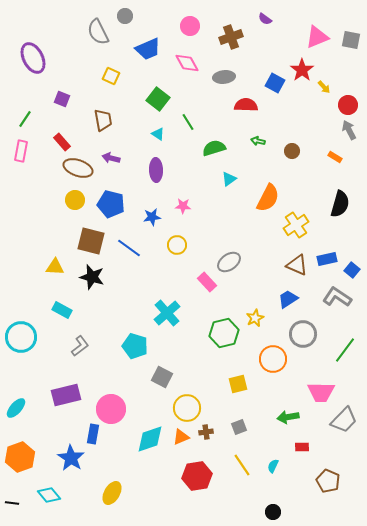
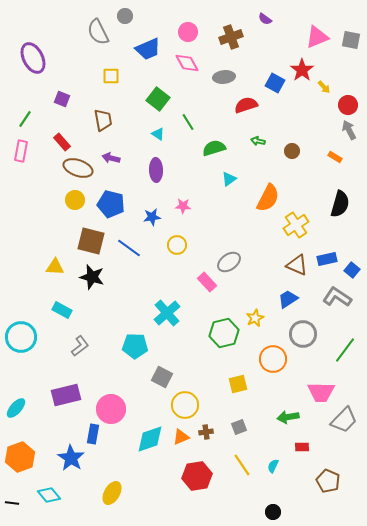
pink circle at (190, 26): moved 2 px left, 6 px down
yellow square at (111, 76): rotated 24 degrees counterclockwise
red semicircle at (246, 105): rotated 20 degrees counterclockwise
cyan pentagon at (135, 346): rotated 15 degrees counterclockwise
yellow circle at (187, 408): moved 2 px left, 3 px up
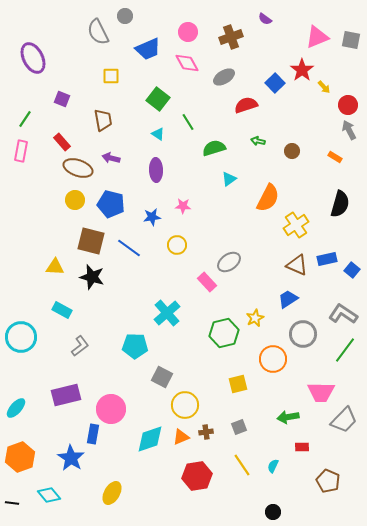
gray ellipse at (224, 77): rotated 25 degrees counterclockwise
blue square at (275, 83): rotated 18 degrees clockwise
gray L-shape at (337, 297): moved 6 px right, 17 px down
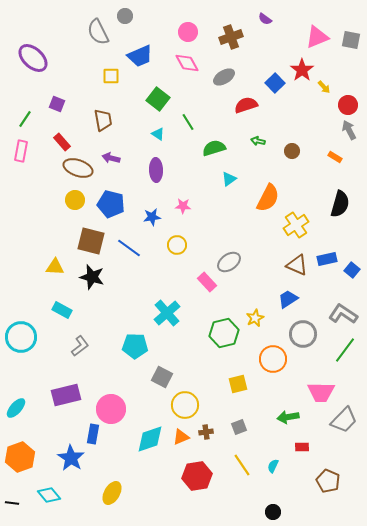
blue trapezoid at (148, 49): moved 8 px left, 7 px down
purple ellipse at (33, 58): rotated 20 degrees counterclockwise
purple square at (62, 99): moved 5 px left, 5 px down
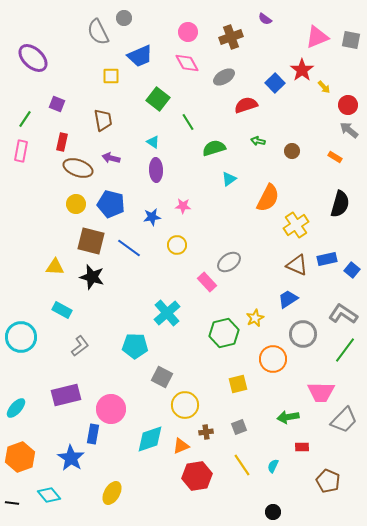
gray circle at (125, 16): moved 1 px left, 2 px down
gray arrow at (349, 130): rotated 24 degrees counterclockwise
cyan triangle at (158, 134): moved 5 px left, 8 px down
red rectangle at (62, 142): rotated 54 degrees clockwise
yellow circle at (75, 200): moved 1 px right, 4 px down
orange triangle at (181, 437): moved 9 px down
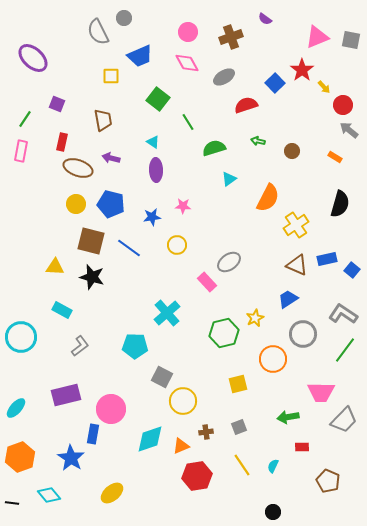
red circle at (348, 105): moved 5 px left
yellow circle at (185, 405): moved 2 px left, 4 px up
yellow ellipse at (112, 493): rotated 20 degrees clockwise
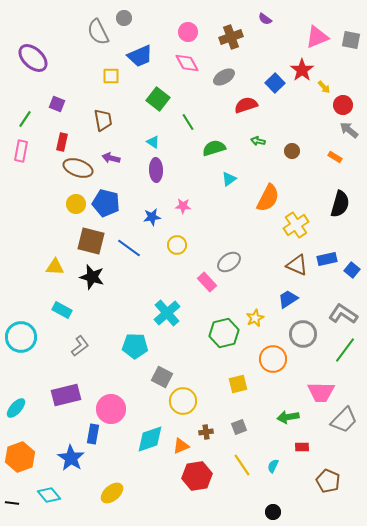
blue pentagon at (111, 204): moved 5 px left, 1 px up
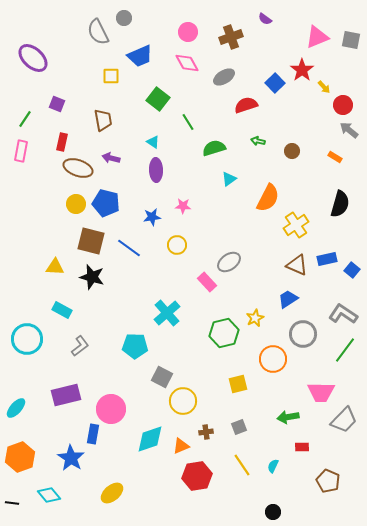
cyan circle at (21, 337): moved 6 px right, 2 px down
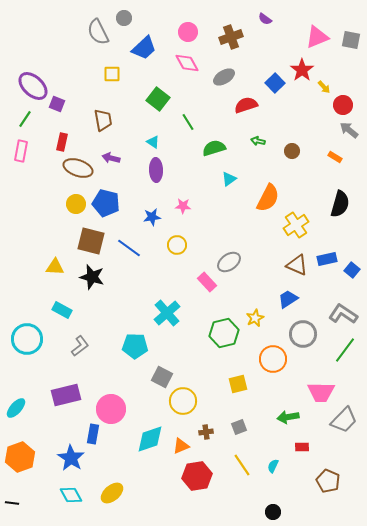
blue trapezoid at (140, 56): moved 4 px right, 8 px up; rotated 20 degrees counterclockwise
purple ellipse at (33, 58): moved 28 px down
yellow square at (111, 76): moved 1 px right, 2 px up
cyan diamond at (49, 495): moved 22 px right; rotated 10 degrees clockwise
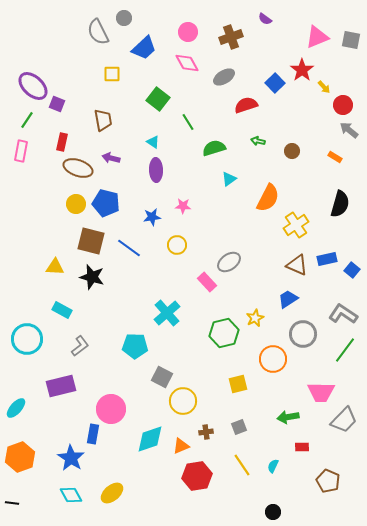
green line at (25, 119): moved 2 px right, 1 px down
purple rectangle at (66, 395): moved 5 px left, 9 px up
